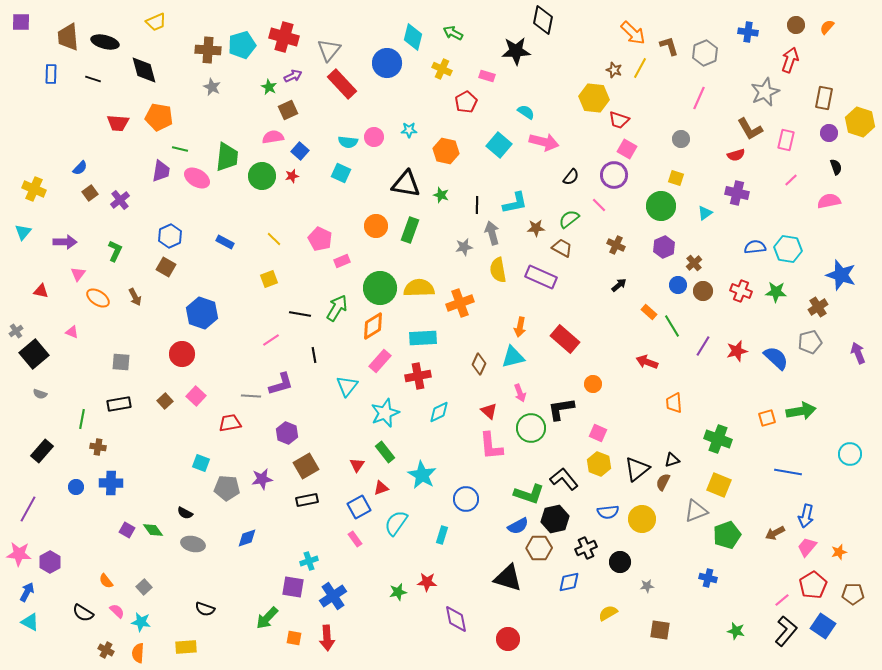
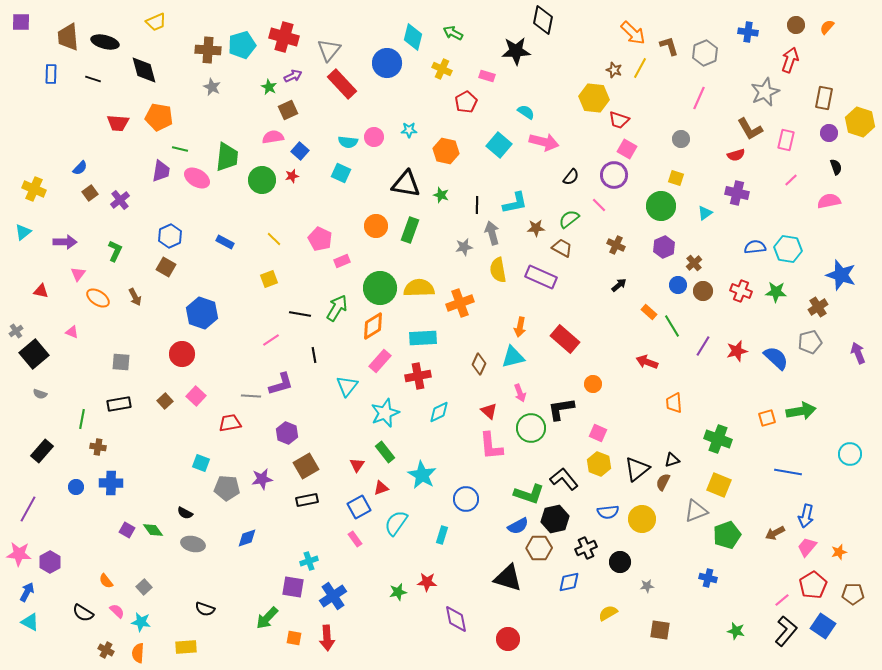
green circle at (262, 176): moved 4 px down
cyan triangle at (23, 232): rotated 12 degrees clockwise
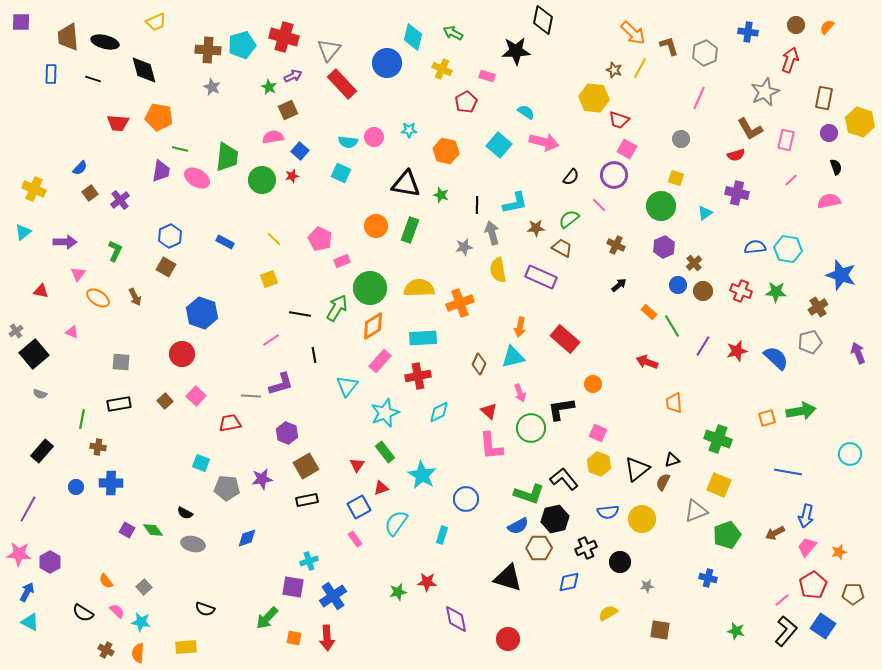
green circle at (380, 288): moved 10 px left
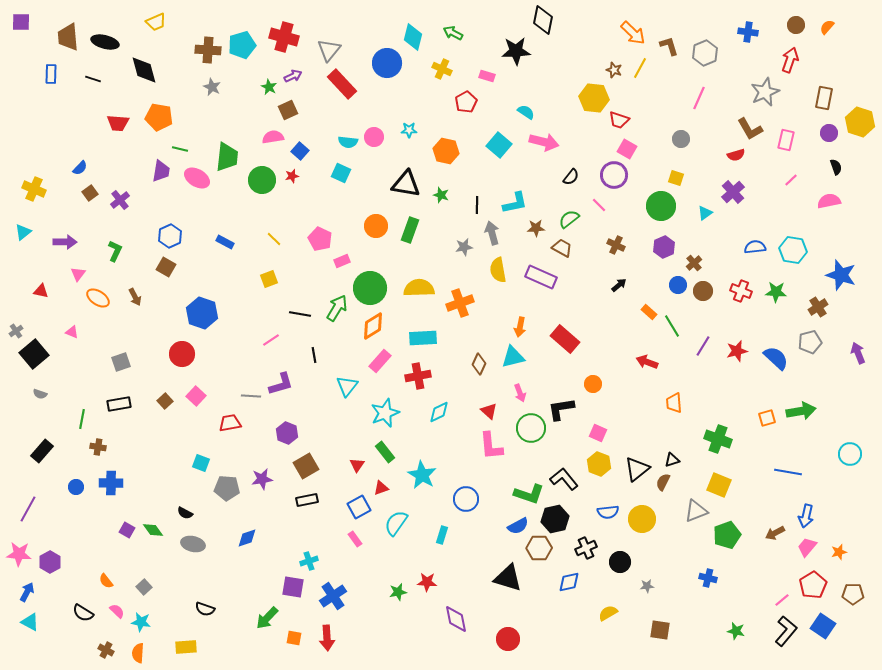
purple cross at (737, 193): moved 4 px left, 1 px up; rotated 35 degrees clockwise
cyan hexagon at (788, 249): moved 5 px right, 1 px down
gray square at (121, 362): rotated 24 degrees counterclockwise
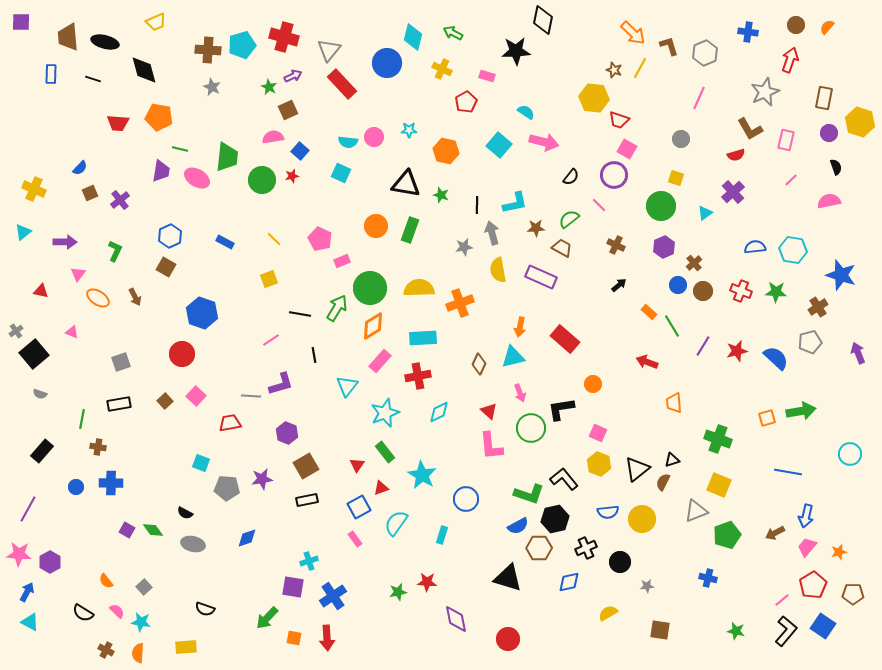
brown square at (90, 193): rotated 14 degrees clockwise
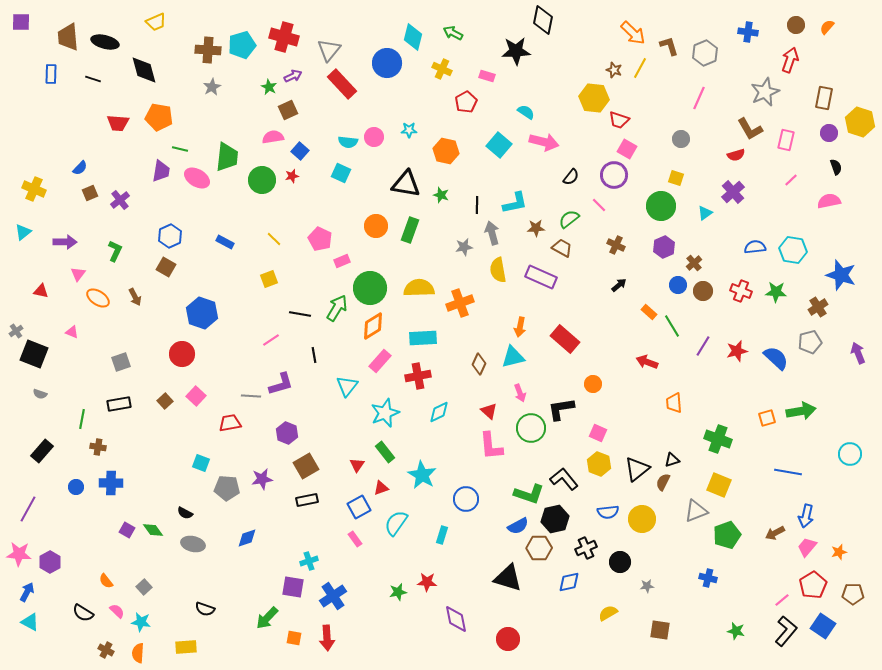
gray star at (212, 87): rotated 18 degrees clockwise
black square at (34, 354): rotated 28 degrees counterclockwise
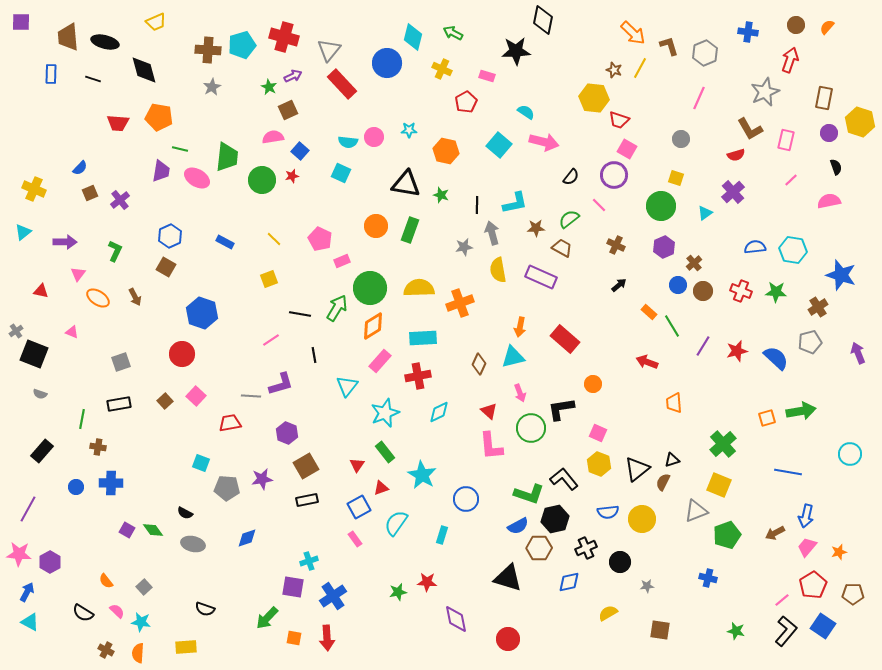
green cross at (718, 439): moved 5 px right, 5 px down; rotated 28 degrees clockwise
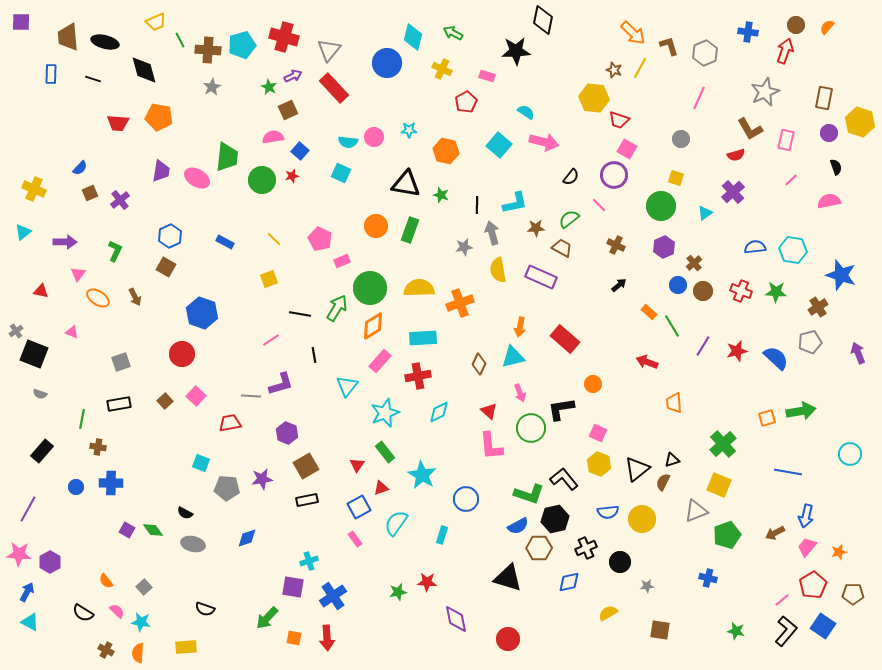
red arrow at (790, 60): moved 5 px left, 9 px up
red rectangle at (342, 84): moved 8 px left, 4 px down
green line at (180, 149): moved 109 px up; rotated 49 degrees clockwise
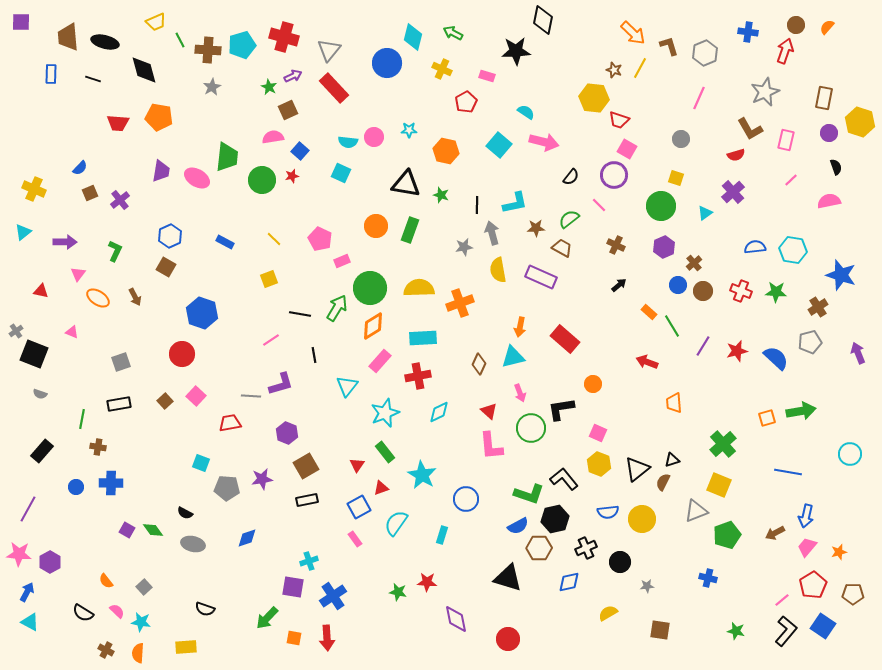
green star at (398, 592): rotated 24 degrees clockwise
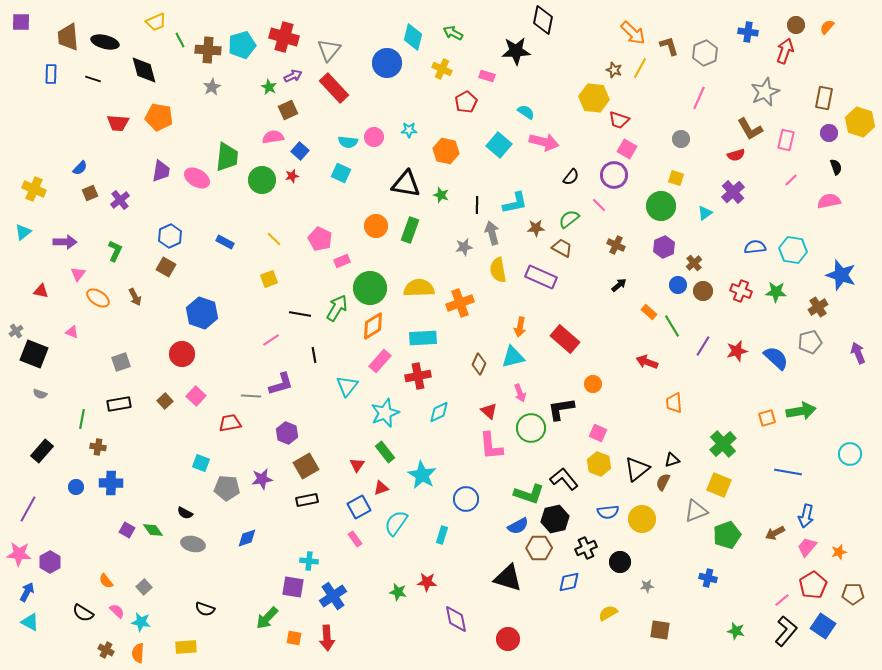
cyan cross at (309, 561): rotated 24 degrees clockwise
